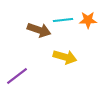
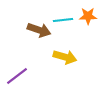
orange star: moved 4 px up
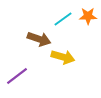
cyan line: moved 1 px up; rotated 30 degrees counterclockwise
brown arrow: moved 9 px down
yellow arrow: moved 2 px left
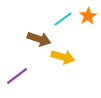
orange star: rotated 30 degrees counterclockwise
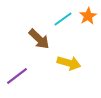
brown arrow: rotated 25 degrees clockwise
yellow arrow: moved 6 px right, 6 px down
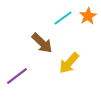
cyan line: moved 1 px up
brown arrow: moved 3 px right, 4 px down
yellow arrow: rotated 115 degrees clockwise
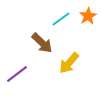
cyan line: moved 2 px left, 1 px down
purple line: moved 2 px up
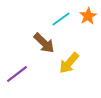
brown arrow: moved 2 px right
